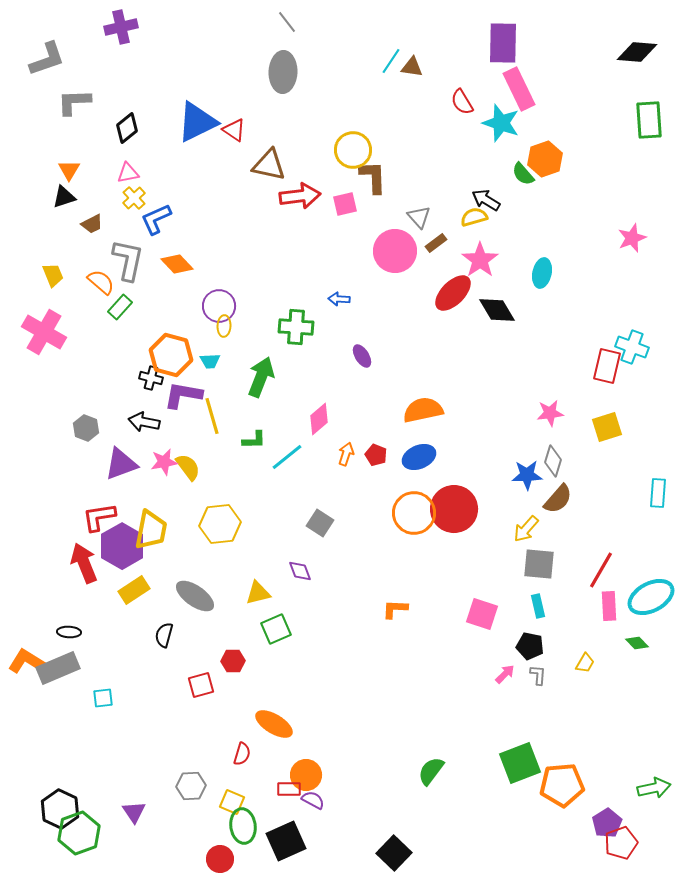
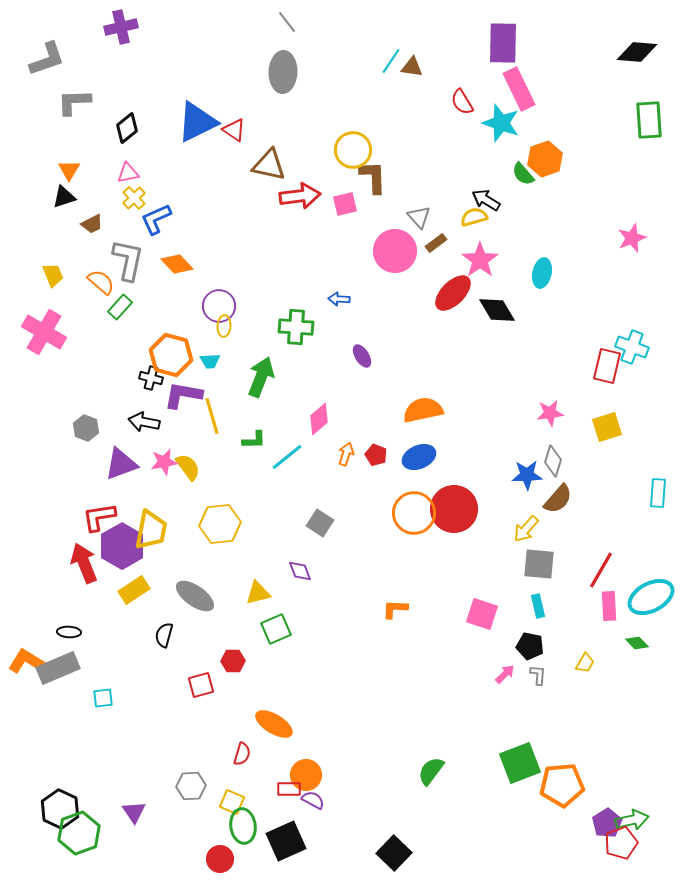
green arrow at (654, 788): moved 22 px left, 32 px down
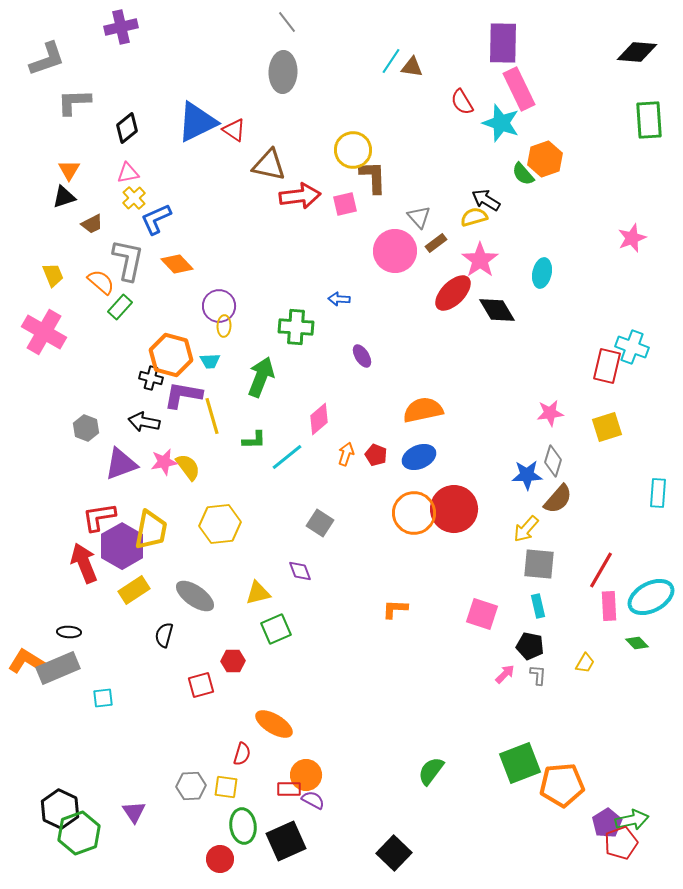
yellow square at (232, 802): moved 6 px left, 15 px up; rotated 15 degrees counterclockwise
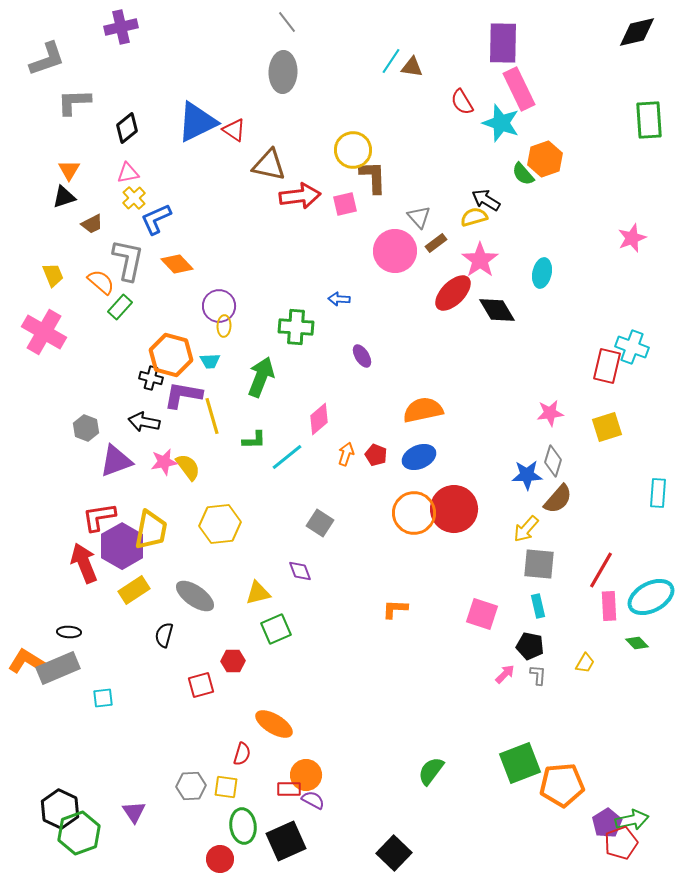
black diamond at (637, 52): moved 20 px up; rotated 18 degrees counterclockwise
purple triangle at (121, 464): moved 5 px left, 3 px up
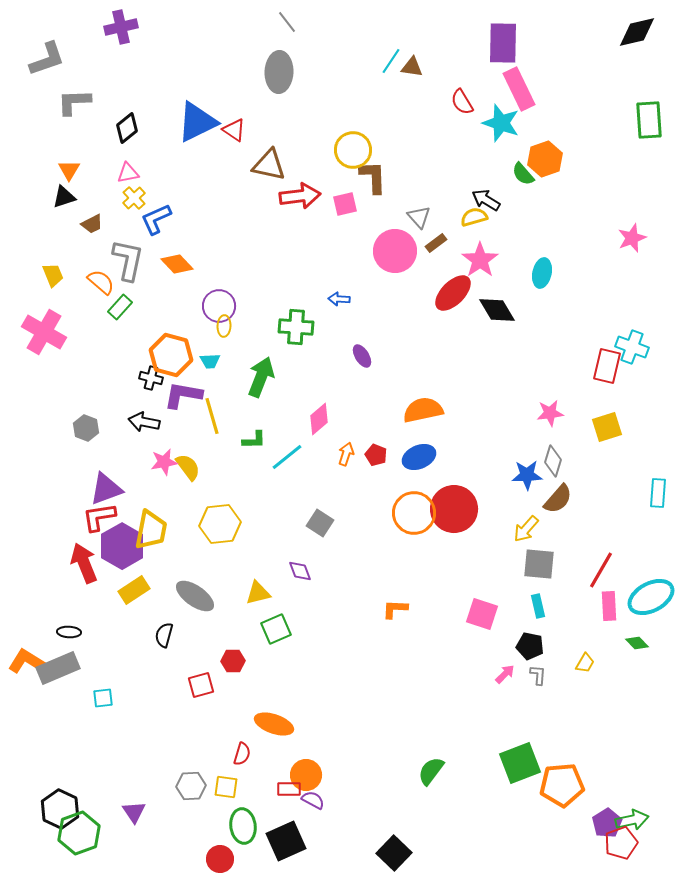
gray ellipse at (283, 72): moved 4 px left
purple triangle at (116, 461): moved 10 px left, 28 px down
orange ellipse at (274, 724): rotated 12 degrees counterclockwise
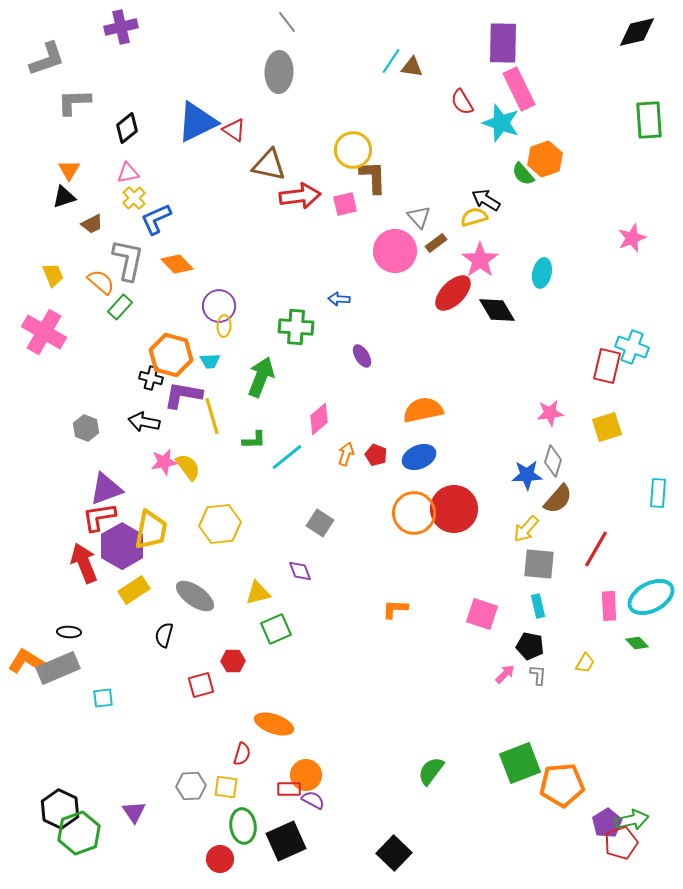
red line at (601, 570): moved 5 px left, 21 px up
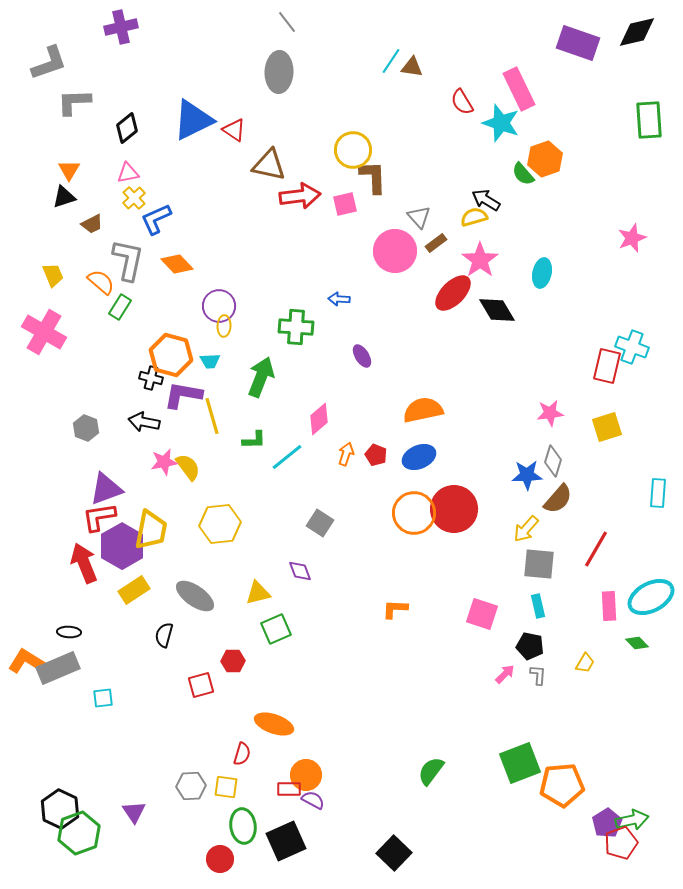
purple rectangle at (503, 43): moved 75 px right; rotated 72 degrees counterclockwise
gray L-shape at (47, 59): moved 2 px right, 4 px down
blue triangle at (197, 122): moved 4 px left, 2 px up
green rectangle at (120, 307): rotated 10 degrees counterclockwise
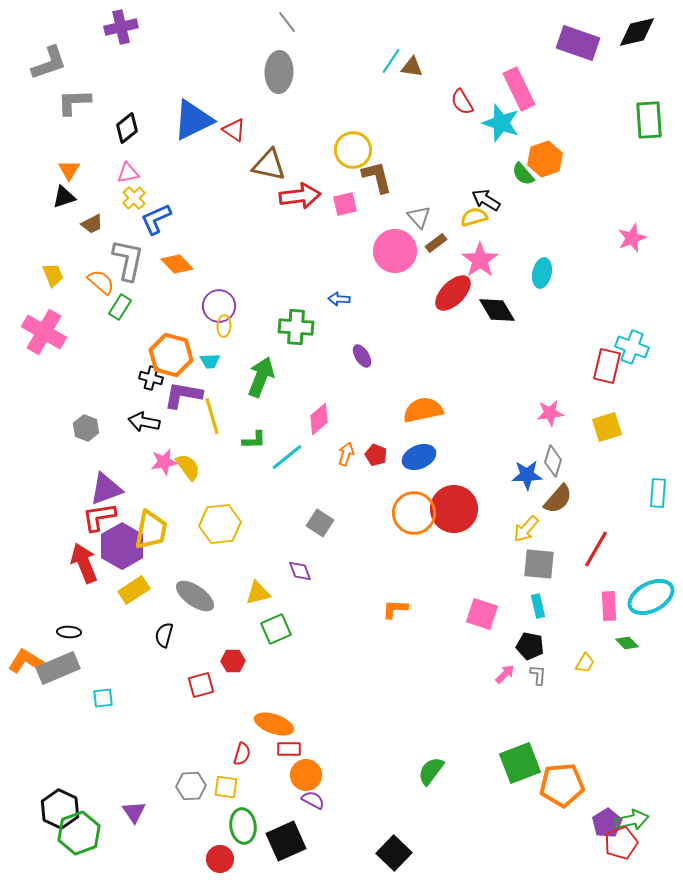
brown L-shape at (373, 177): moved 4 px right; rotated 12 degrees counterclockwise
green diamond at (637, 643): moved 10 px left
red rectangle at (289, 789): moved 40 px up
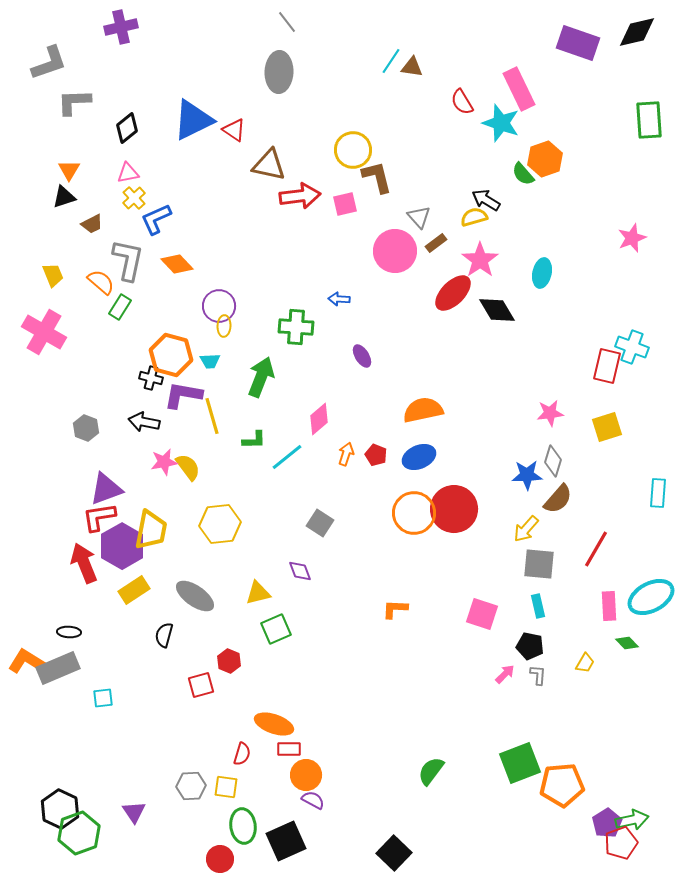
red hexagon at (233, 661): moved 4 px left; rotated 25 degrees clockwise
